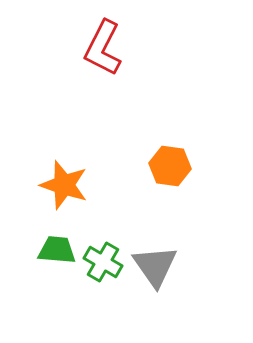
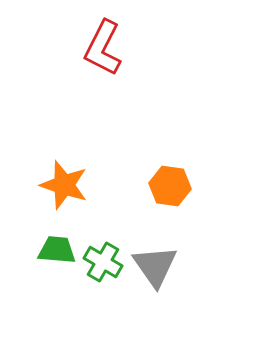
orange hexagon: moved 20 px down
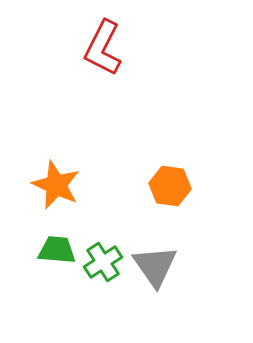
orange star: moved 8 px left; rotated 6 degrees clockwise
green cross: rotated 27 degrees clockwise
